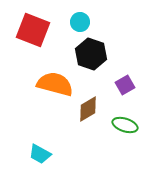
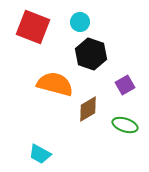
red square: moved 3 px up
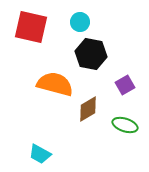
red square: moved 2 px left; rotated 8 degrees counterclockwise
black hexagon: rotated 8 degrees counterclockwise
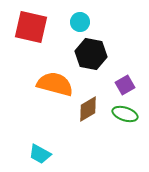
green ellipse: moved 11 px up
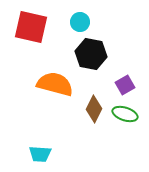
brown diamond: moved 6 px right; rotated 32 degrees counterclockwise
cyan trapezoid: rotated 25 degrees counterclockwise
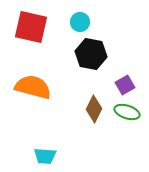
orange semicircle: moved 22 px left, 3 px down
green ellipse: moved 2 px right, 2 px up
cyan trapezoid: moved 5 px right, 2 px down
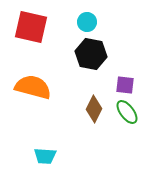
cyan circle: moved 7 px right
purple square: rotated 36 degrees clockwise
green ellipse: rotated 35 degrees clockwise
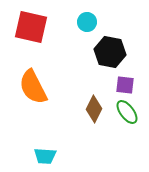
black hexagon: moved 19 px right, 2 px up
orange semicircle: rotated 132 degrees counterclockwise
